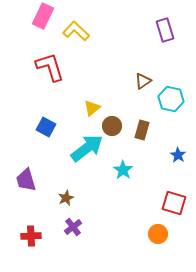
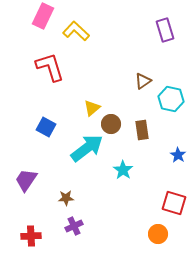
brown circle: moved 1 px left, 2 px up
brown rectangle: rotated 24 degrees counterclockwise
purple trapezoid: rotated 50 degrees clockwise
brown star: rotated 21 degrees clockwise
purple cross: moved 1 px right, 1 px up; rotated 12 degrees clockwise
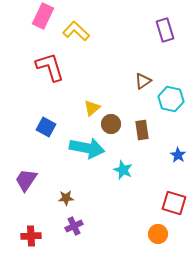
cyan arrow: rotated 48 degrees clockwise
cyan star: rotated 12 degrees counterclockwise
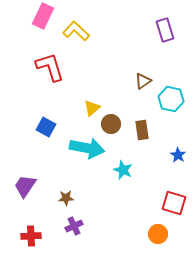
purple trapezoid: moved 1 px left, 6 px down
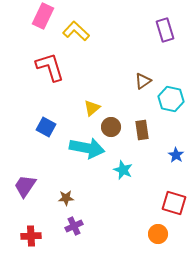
brown circle: moved 3 px down
blue star: moved 2 px left
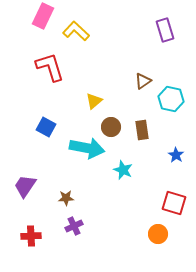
yellow triangle: moved 2 px right, 7 px up
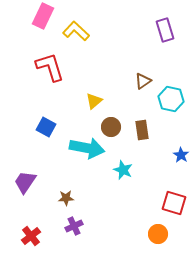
blue star: moved 5 px right
purple trapezoid: moved 4 px up
red cross: rotated 36 degrees counterclockwise
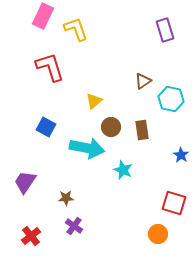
yellow L-shape: moved 2 px up; rotated 28 degrees clockwise
purple cross: rotated 30 degrees counterclockwise
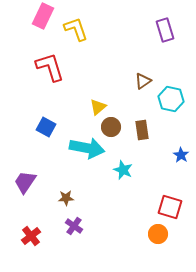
yellow triangle: moved 4 px right, 6 px down
red square: moved 4 px left, 4 px down
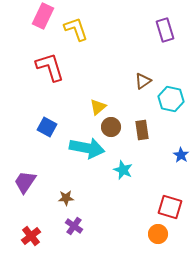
blue square: moved 1 px right
